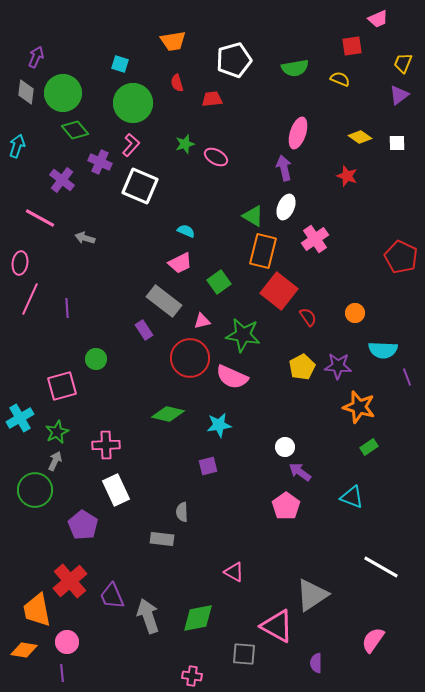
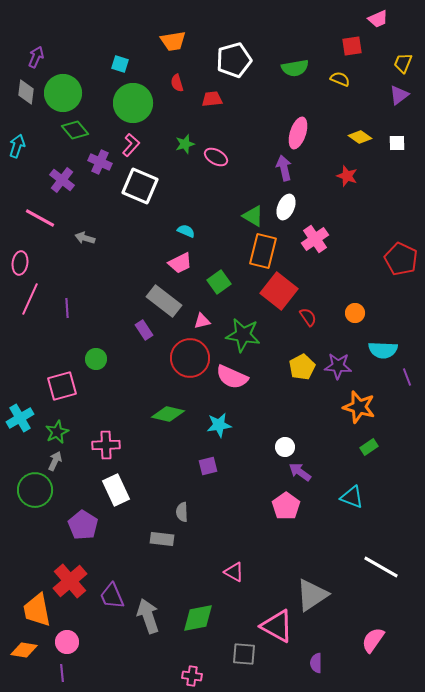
red pentagon at (401, 257): moved 2 px down
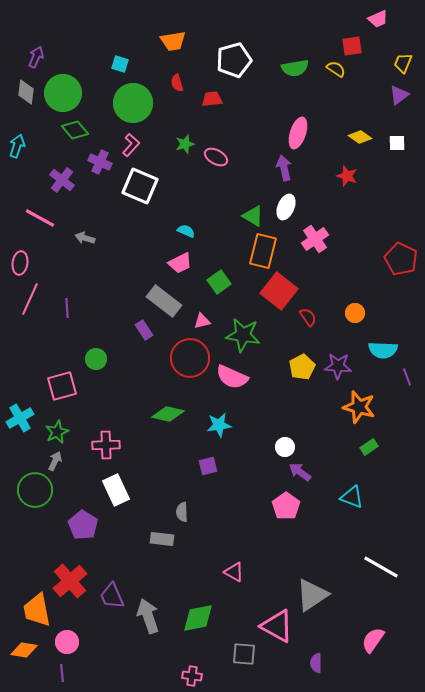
yellow semicircle at (340, 79): moved 4 px left, 10 px up; rotated 12 degrees clockwise
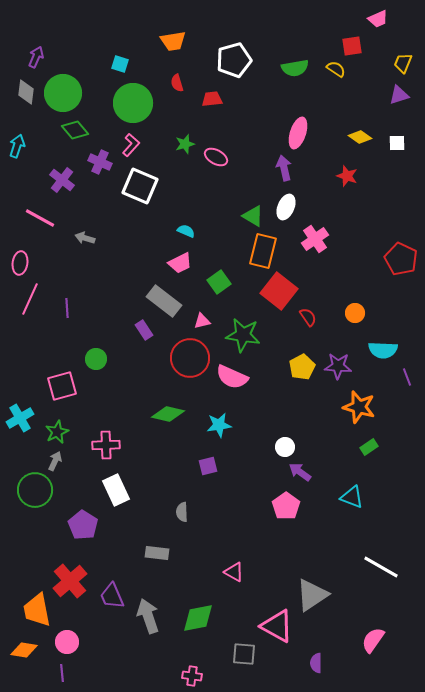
purple triangle at (399, 95): rotated 20 degrees clockwise
gray rectangle at (162, 539): moved 5 px left, 14 px down
